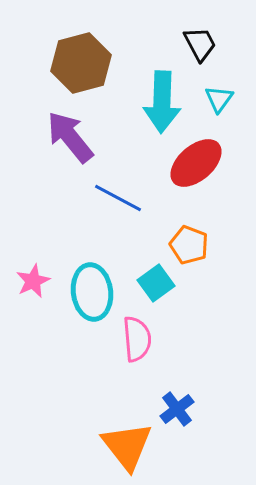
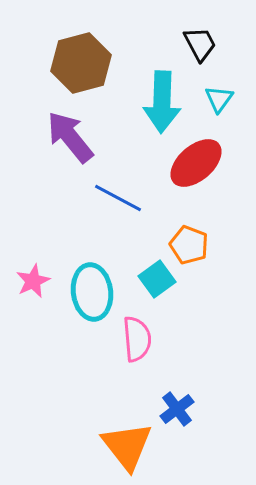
cyan square: moved 1 px right, 4 px up
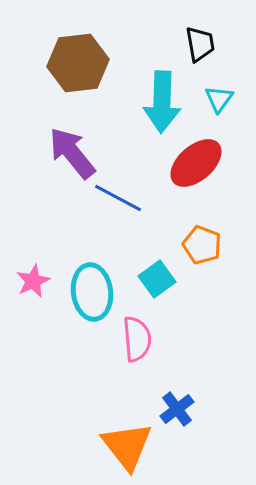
black trapezoid: rotated 18 degrees clockwise
brown hexagon: moved 3 px left; rotated 8 degrees clockwise
purple arrow: moved 2 px right, 16 px down
orange pentagon: moved 13 px right
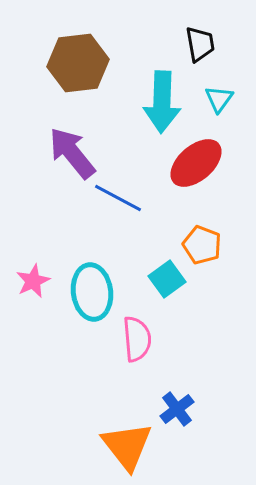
cyan square: moved 10 px right
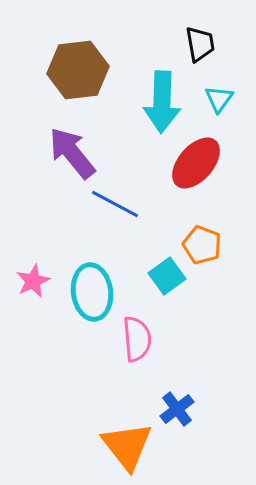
brown hexagon: moved 7 px down
red ellipse: rotated 8 degrees counterclockwise
blue line: moved 3 px left, 6 px down
cyan square: moved 3 px up
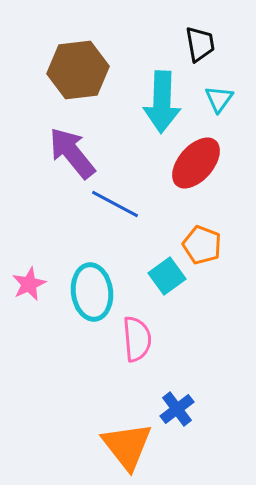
pink star: moved 4 px left, 3 px down
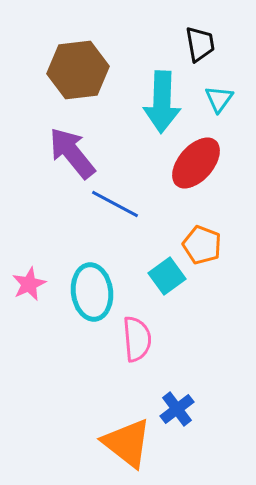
orange triangle: moved 3 px up; rotated 14 degrees counterclockwise
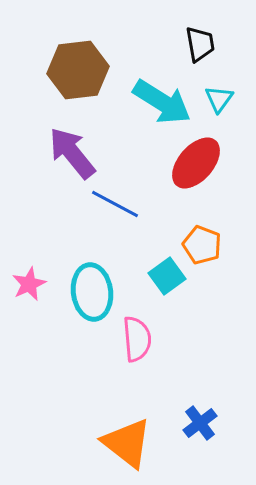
cyan arrow: rotated 60 degrees counterclockwise
blue cross: moved 23 px right, 14 px down
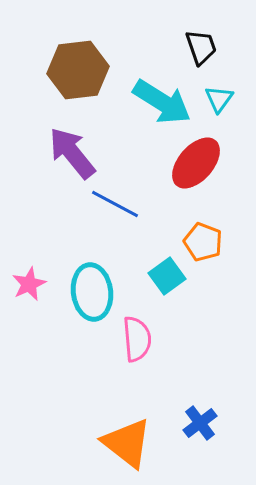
black trapezoid: moved 1 px right, 3 px down; rotated 9 degrees counterclockwise
orange pentagon: moved 1 px right, 3 px up
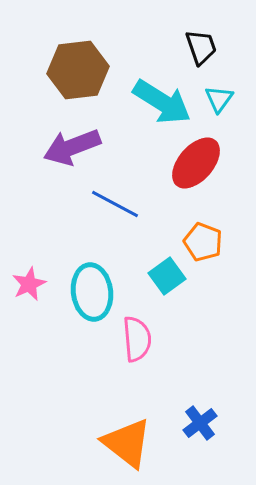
purple arrow: moved 6 px up; rotated 72 degrees counterclockwise
